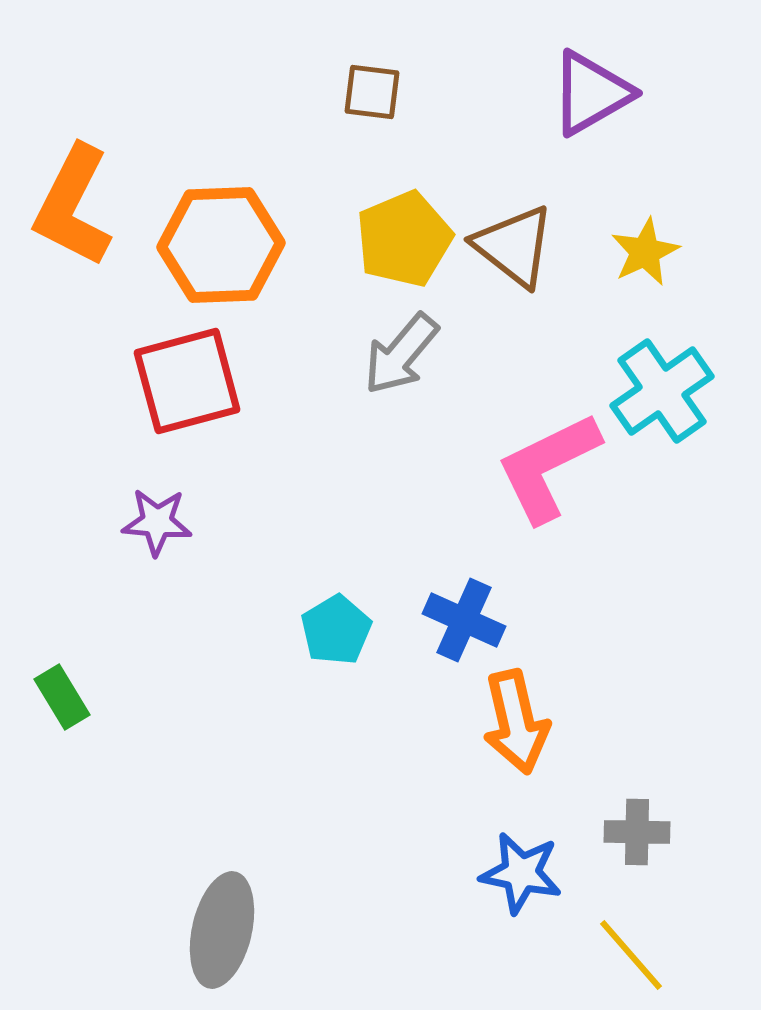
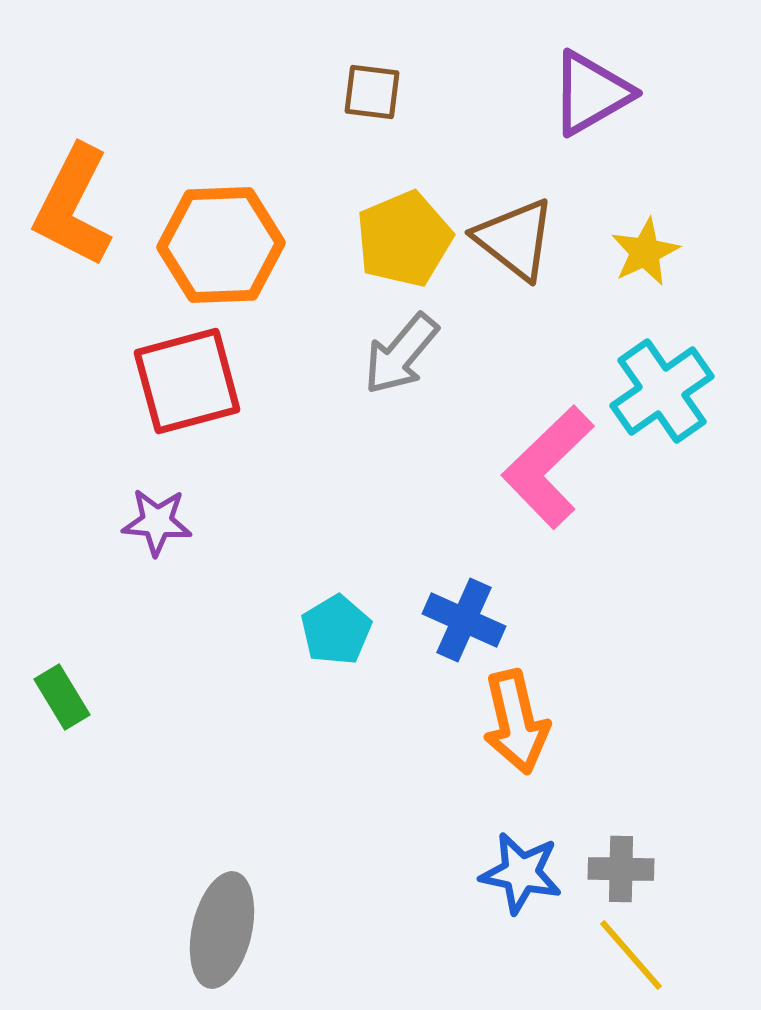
brown triangle: moved 1 px right, 7 px up
pink L-shape: rotated 18 degrees counterclockwise
gray cross: moved 16 px left, 37 px down
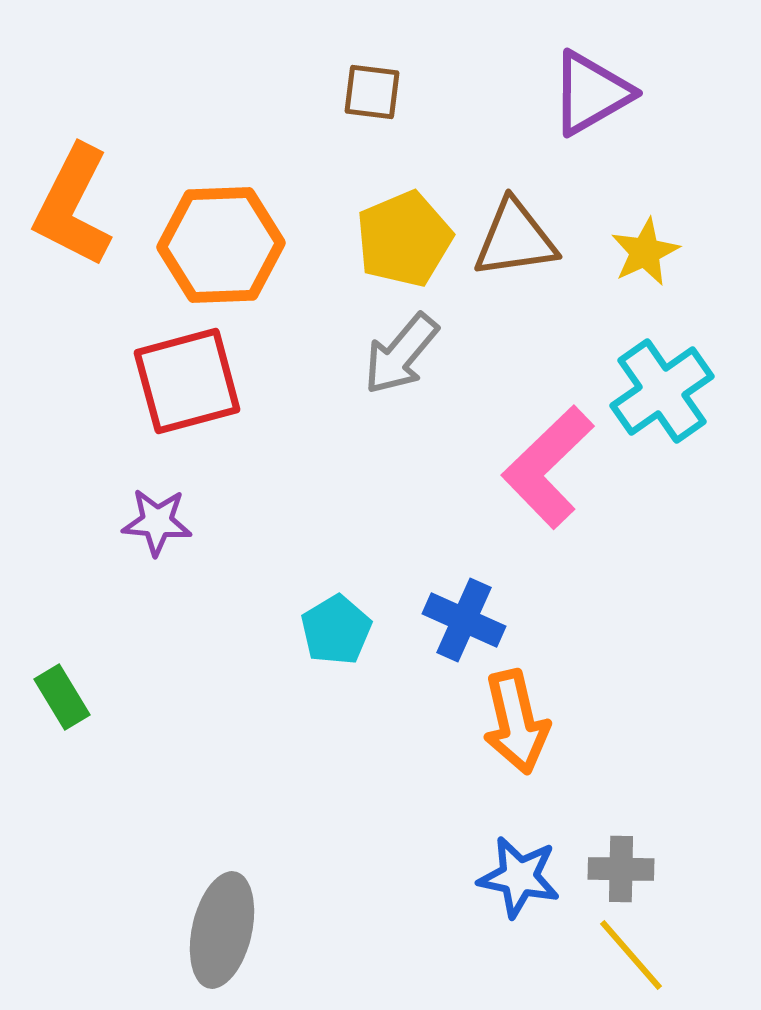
brown triangle: rotated 46 degrees counterclockwise
blue star: moved 2 px left, 4 px down
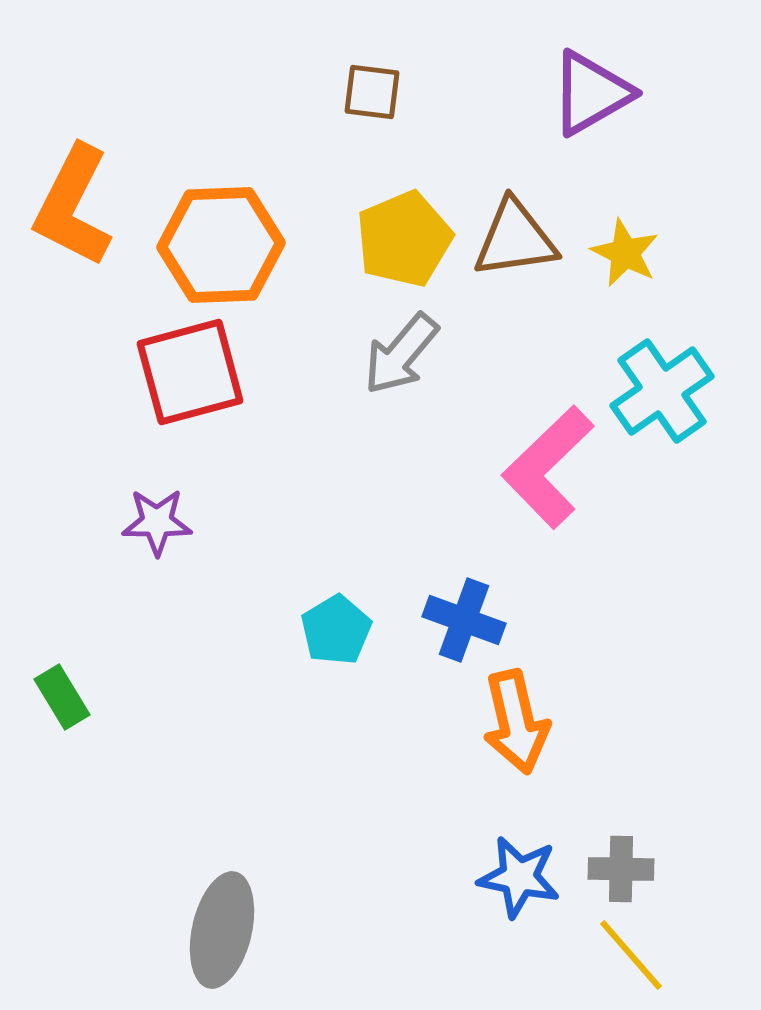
yellow star: moved 20 px left, 1 px down; rotated 20 degrees counterclockwise
red square: moved 3 px right, 9 px up
purple star: rotated 4 degrees counterclockwise
blue cross: rotated 4 degrees counterclockwise
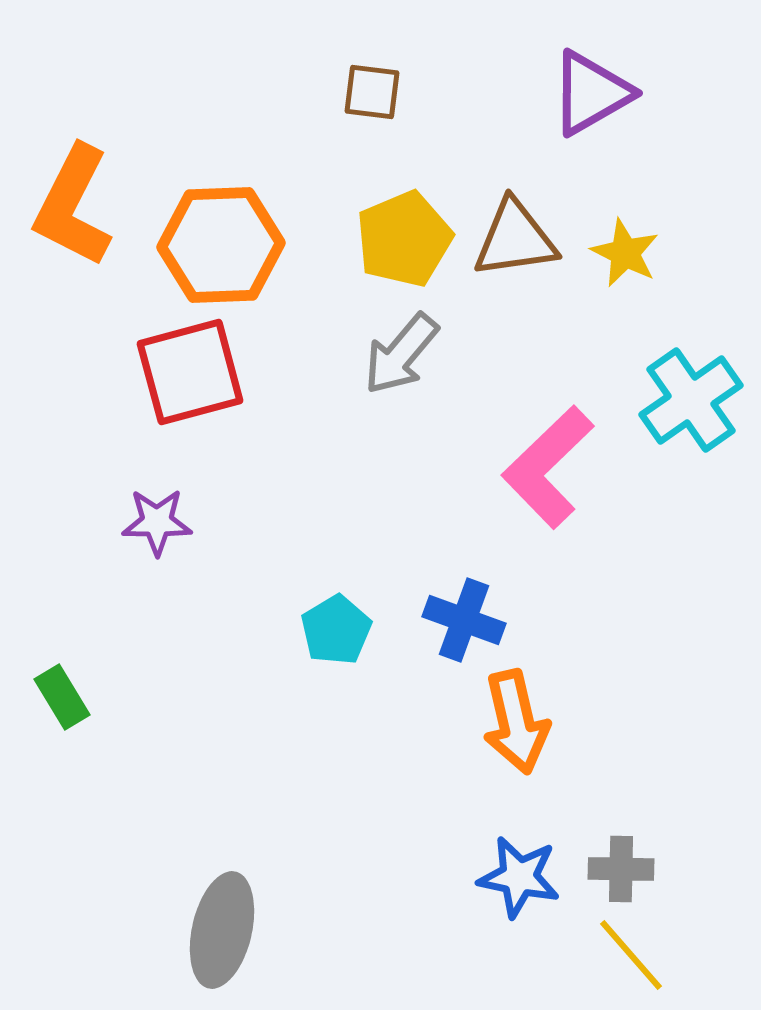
cyan cross: moved 29 px right, 9 px down
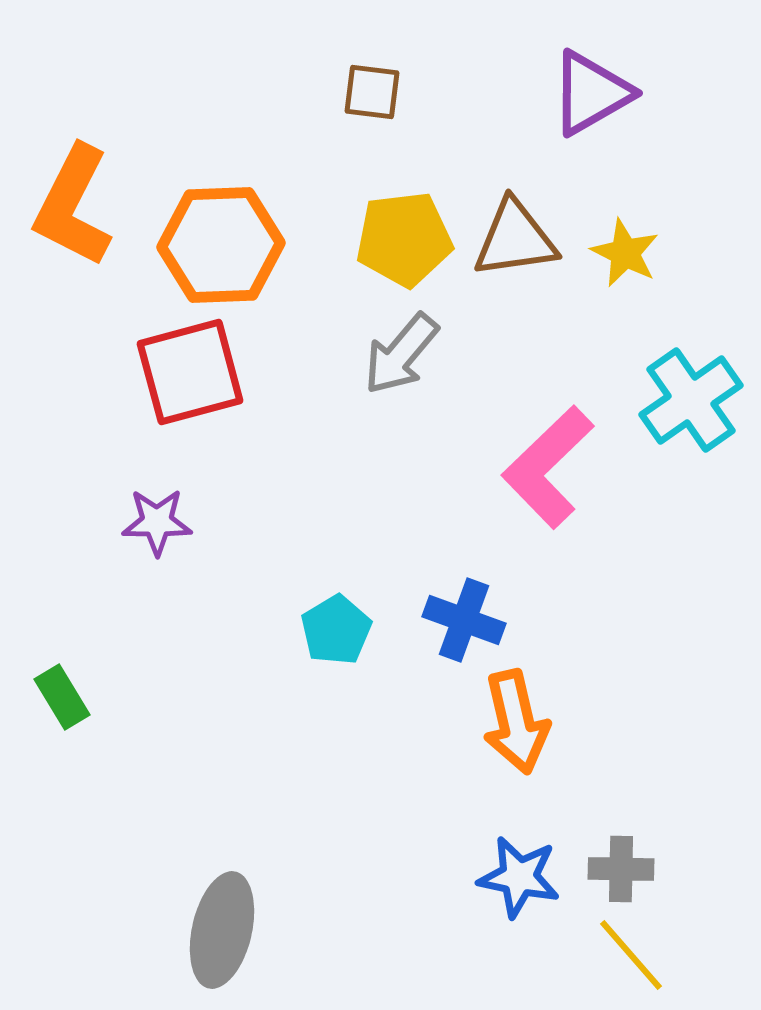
yellow pentagon: rotated 16 degrees clockwise
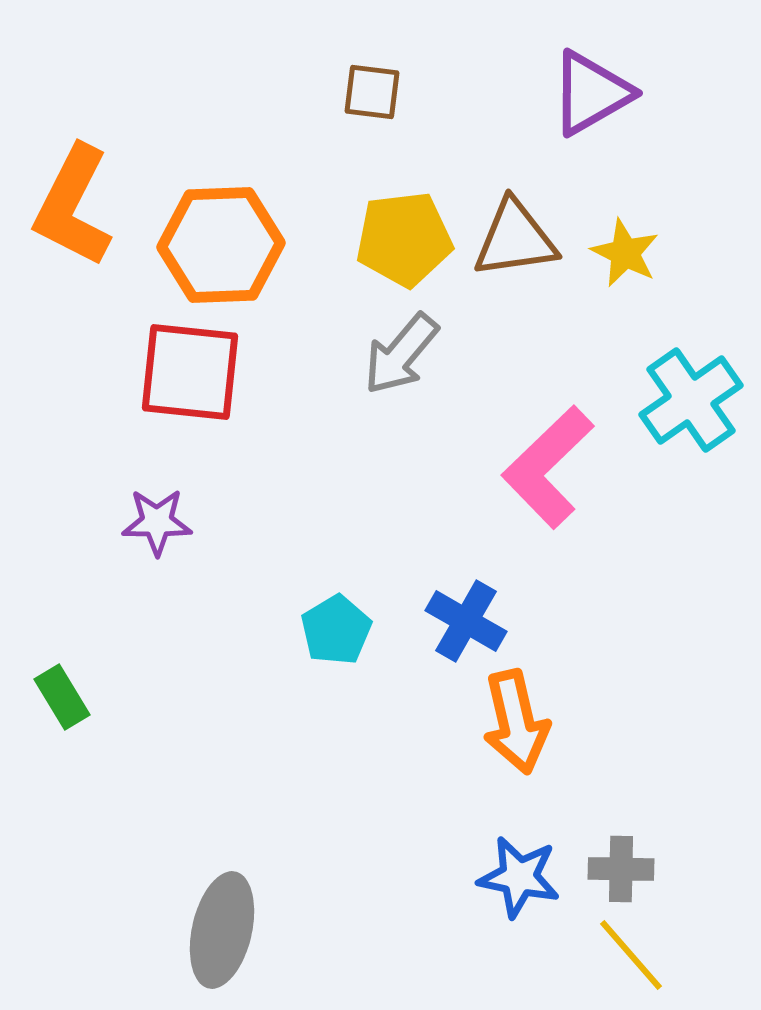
red square: rotated 21 degrees clockwise
blue cross: moved 2 px right, 1 px down; rotated 10 degrees clockwise
